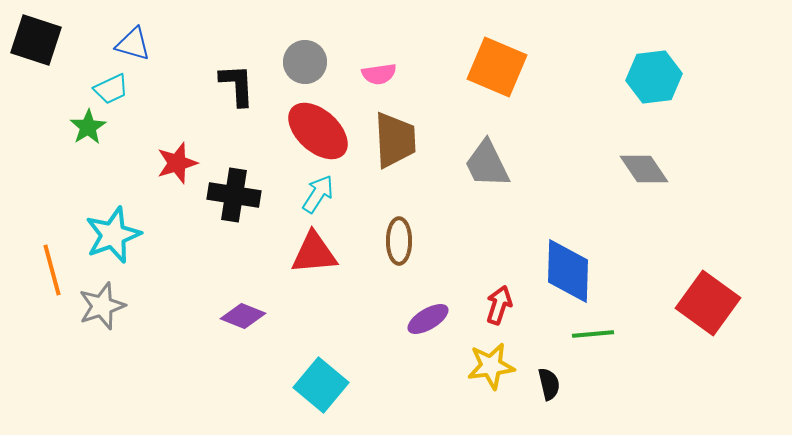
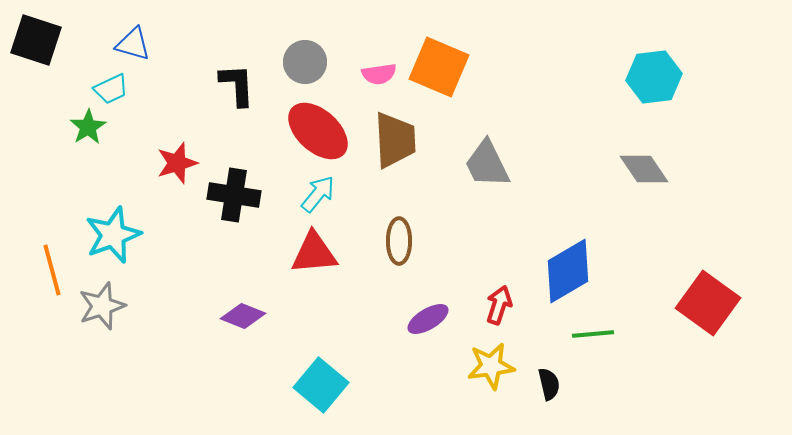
orange square: moved 58 px left
cyan arrow: rotated 6 degrees clockwise
blue diamond: rotated 58 degrees clockwise
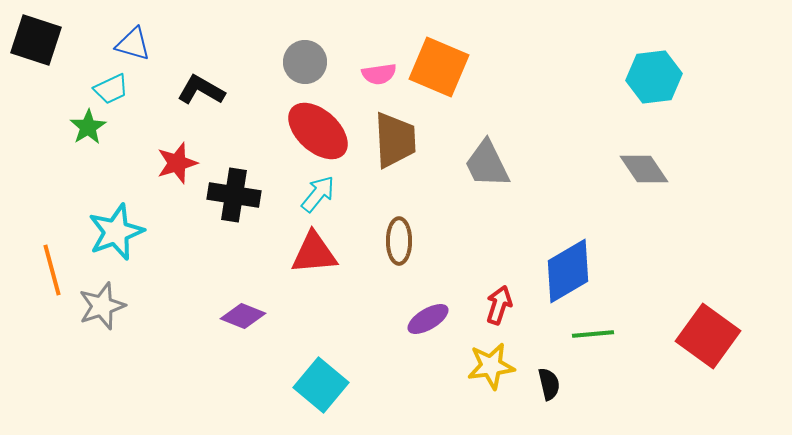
black L-shape: moved 36 px left, 5 px down; rotated 57 degrees counterclockwise
cyan star: moved 3 px right, 3 px up
red square: moved 33 px down
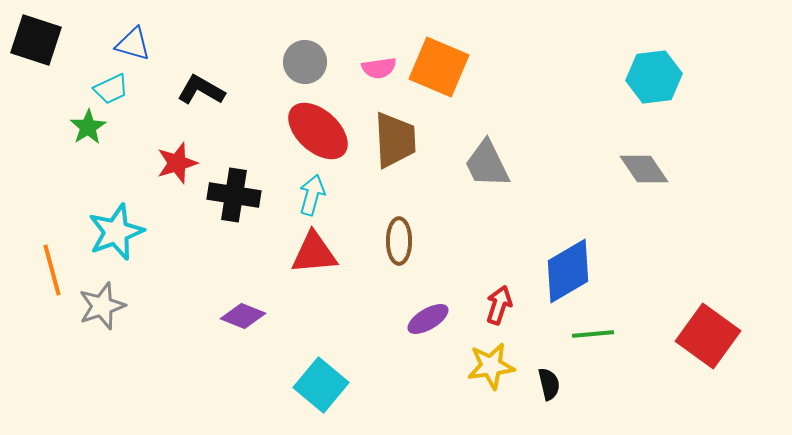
pink semicircle: moved 6 px up
cyan arrow: moved 6 px left, 1 px down; rotated 24 degrees counterclockwise
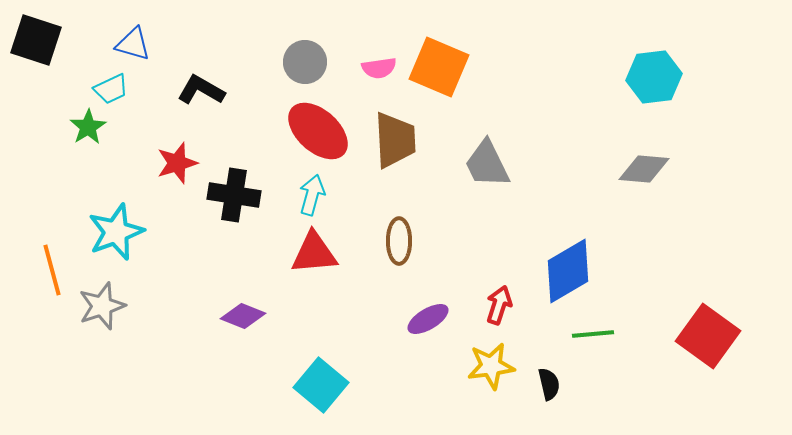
gray diamond: rotated 51 degrees counterclockwise
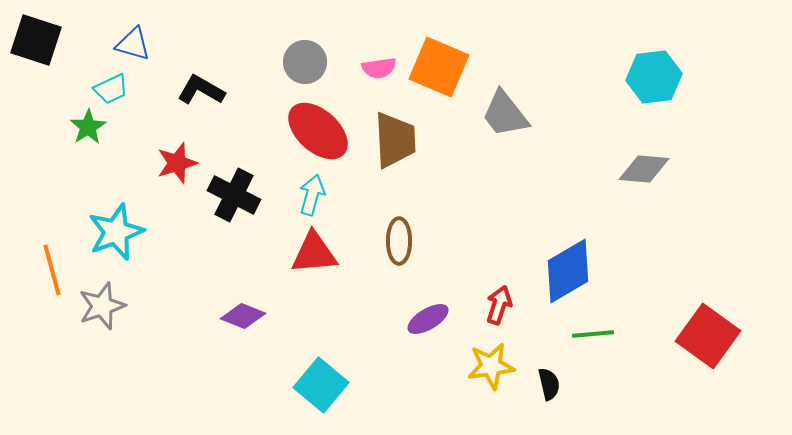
gray trapezoid: moved 18 px right, 50 px up; rotated 12 degrees counterclockwise
black cross: rotated 18 degrees clockwise
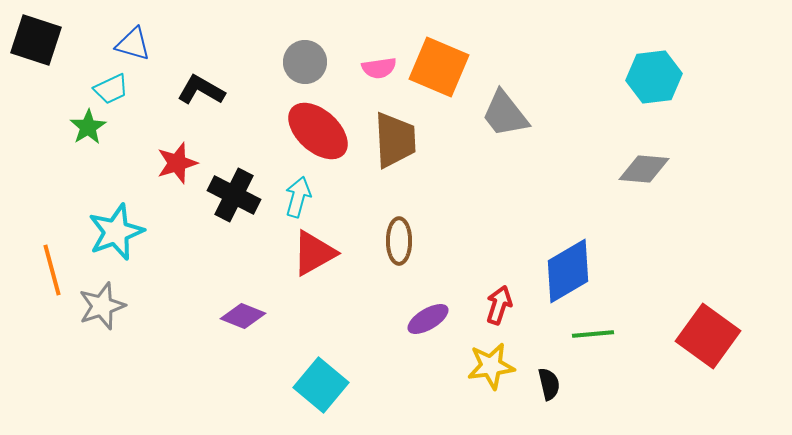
cyan arrow: moved 14 px left, 2 px down
red triangle: rotated 24 degrees counterclockwise
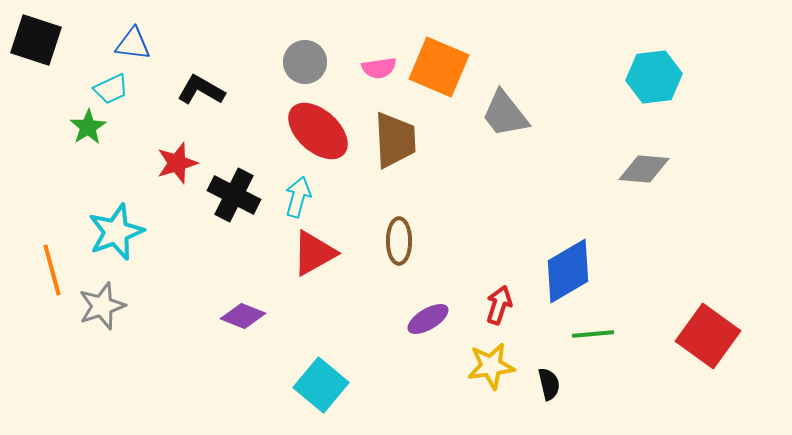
blue triangle: rotated 9 degrees counterclockwise
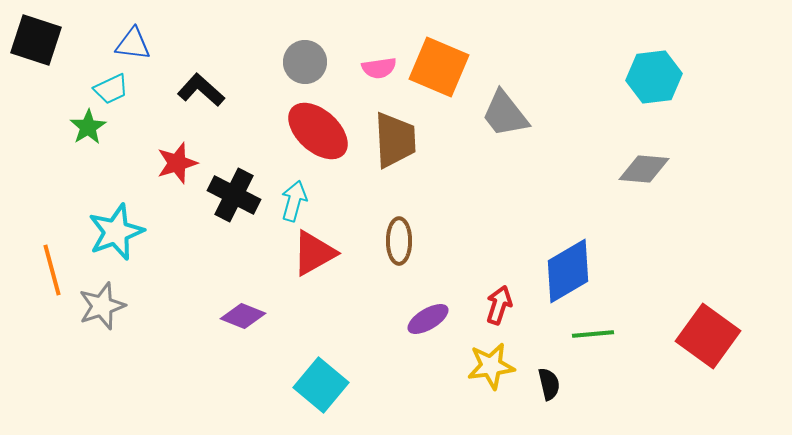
black L-shape: rotated 12 degrees clockwise
cyan arrow: moved 4 px left, 4 px down
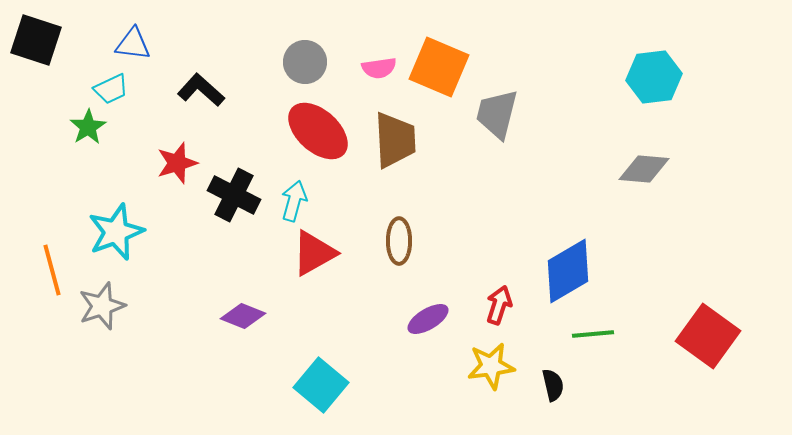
gray trapezoid: moved 8 px left; rotated 52 degrees clockwise
black semicircle: moved 4 px right, 1 px down
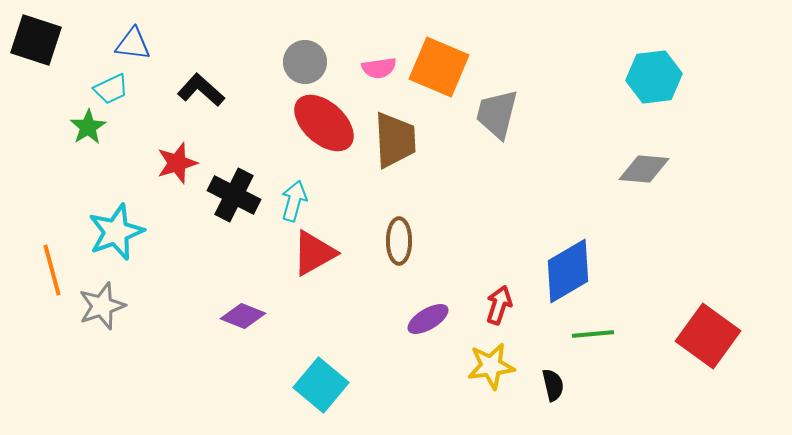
red ellipse: moved 6 px right, 8 px up
